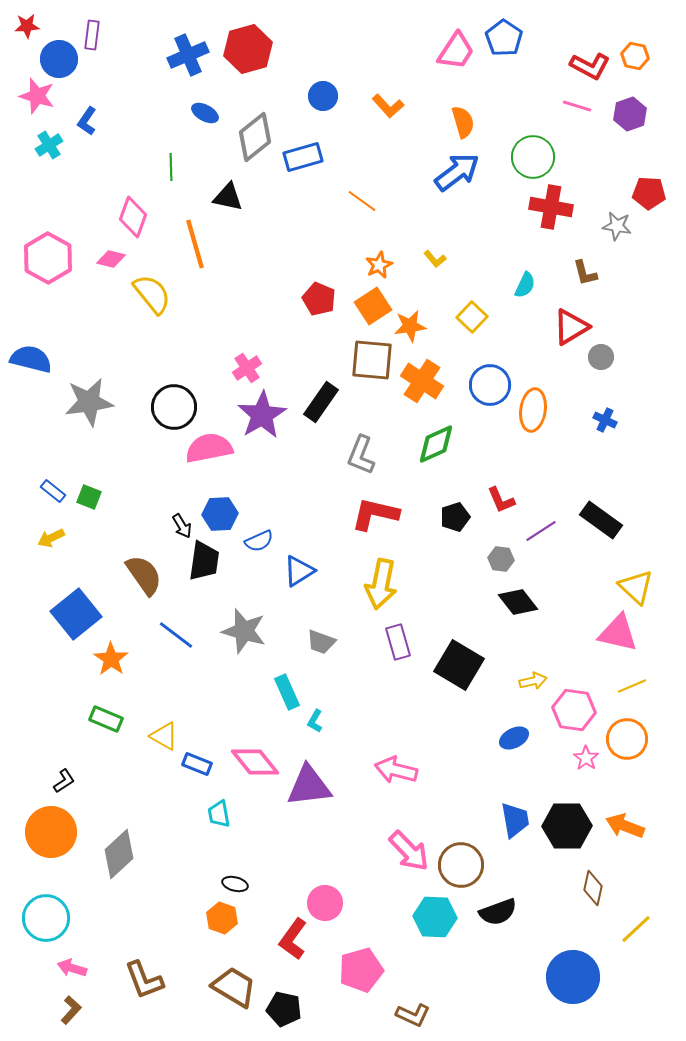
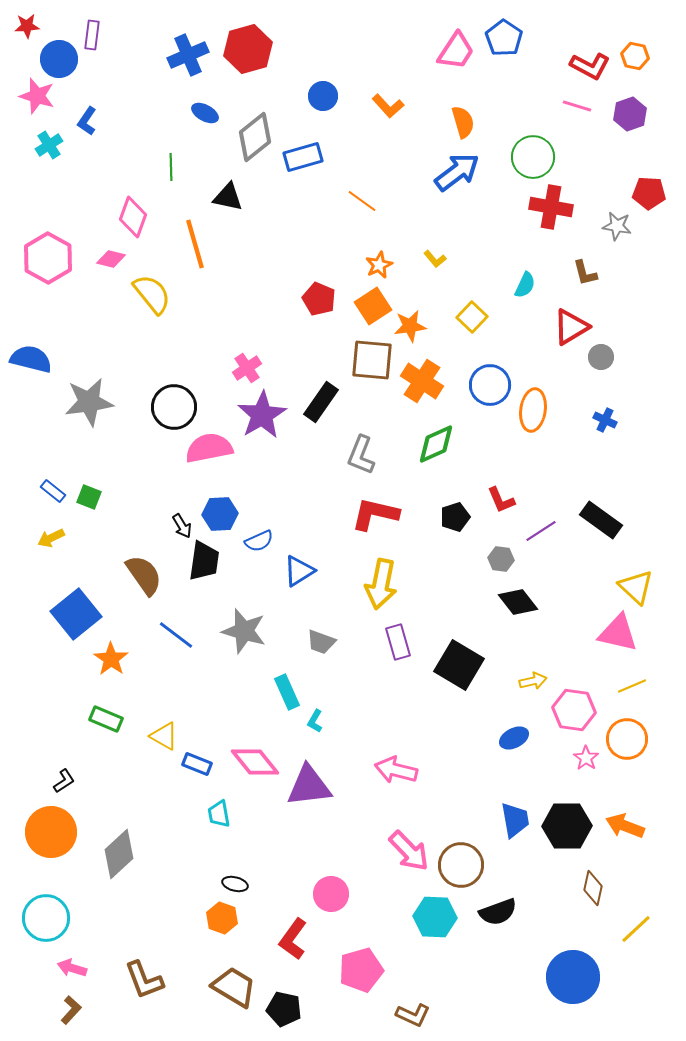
pink circle at (325, 903): moved 6 px right, 9 px up
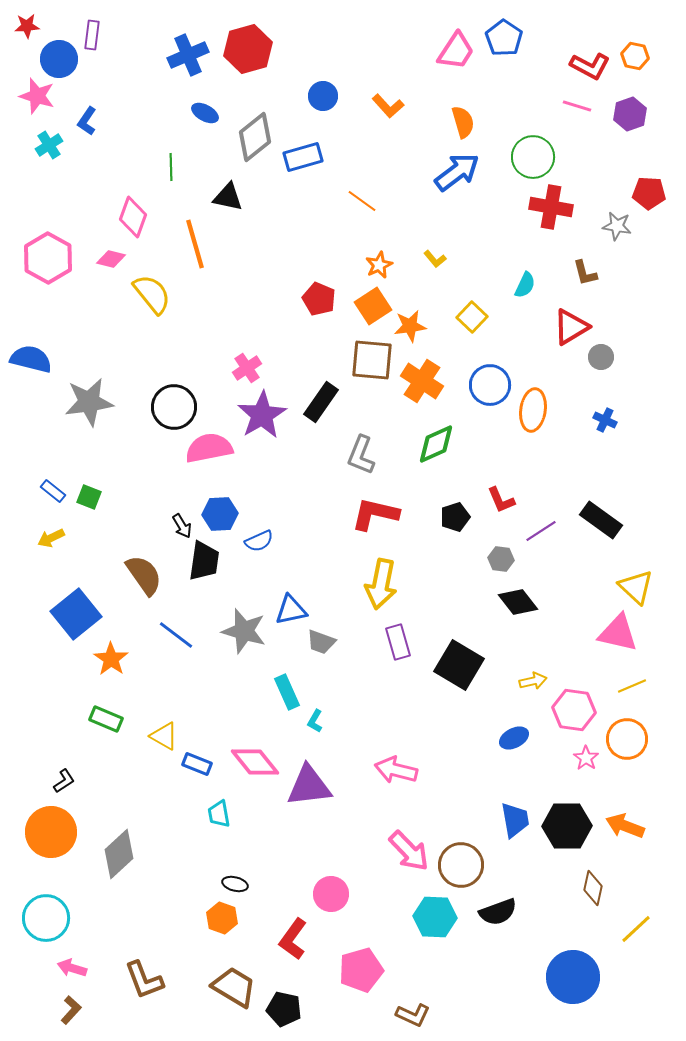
blue triangle at (299, 571): moved 8 px left, 39 px down; rotated 20 degrees clockwise
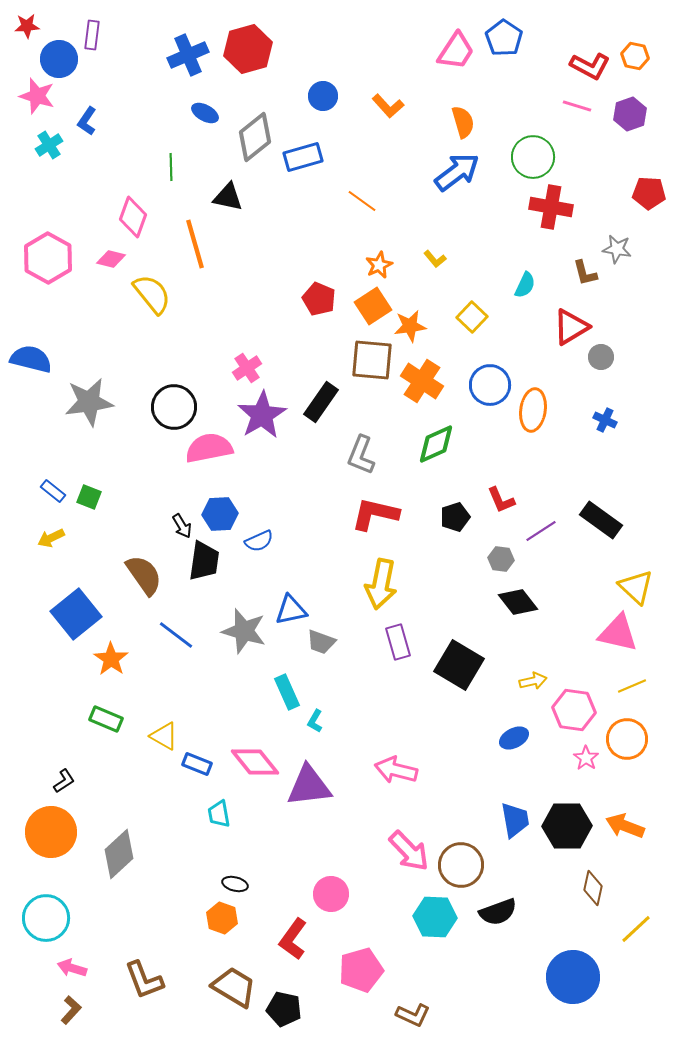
gray star at (617, 226): moved 23 px down
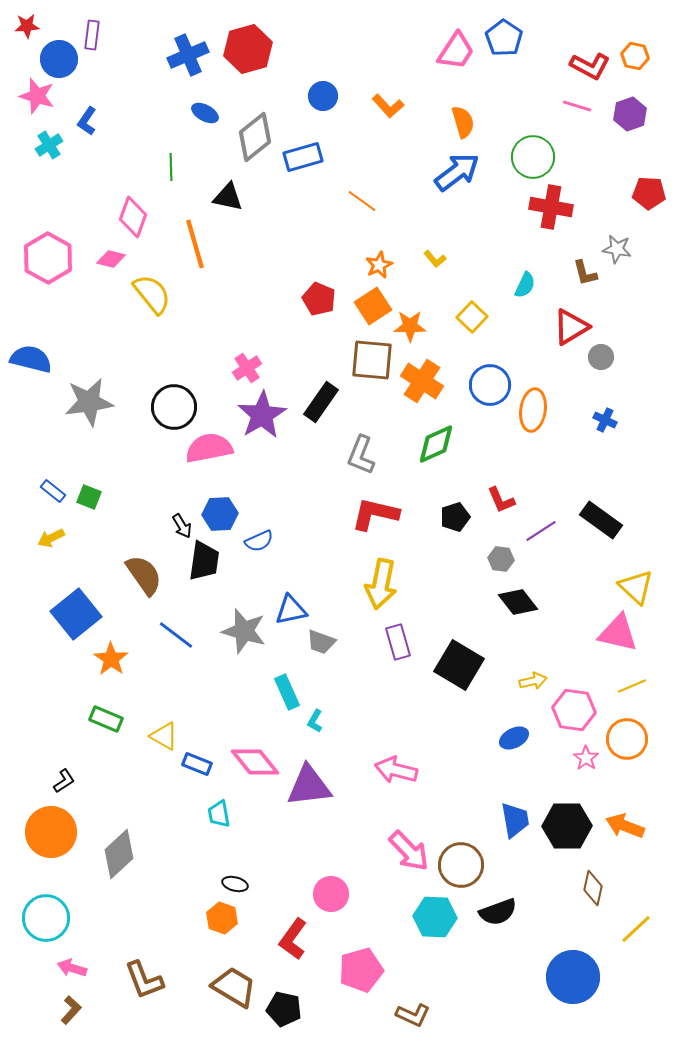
orange star at (410, 326): rotated 8 degrees clockwise
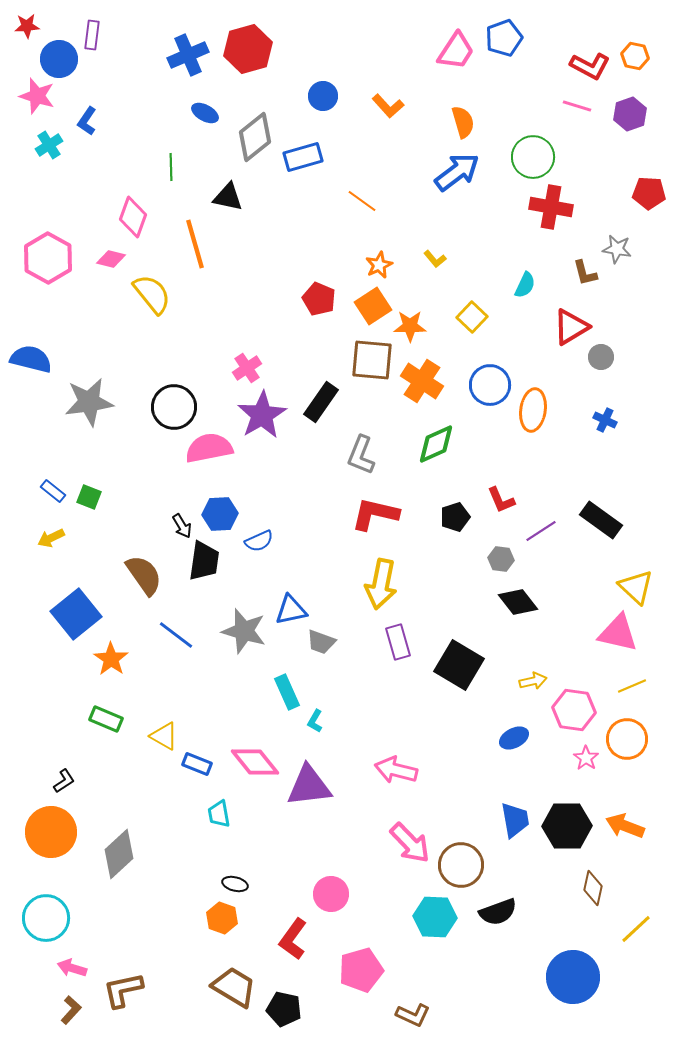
blue pentagon at (504, 38): rotated 18 degrees clockwise
pink arrow at (409, 851): moved 1 px right, 8 px up
brown L-shape at (144, 980): moved 21 px left, 10 px down; rotated 99 degrees clockwise
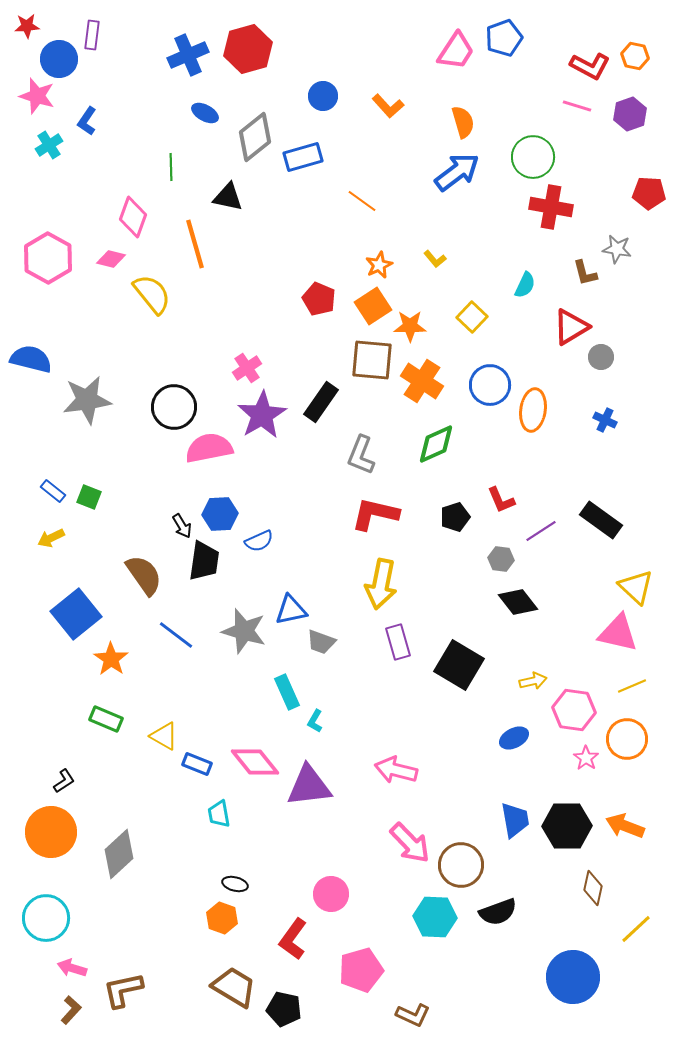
gray star at (89, 402): moved 2 px left, 2 px up
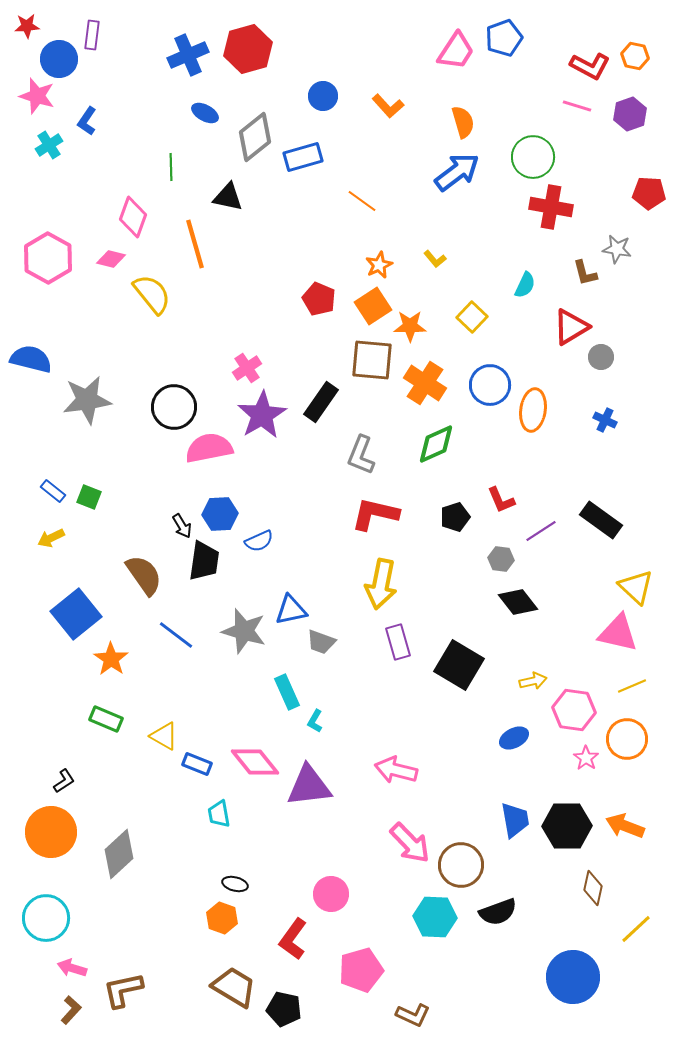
orange cross at (422, 381): moved 3 px right, 2 px down
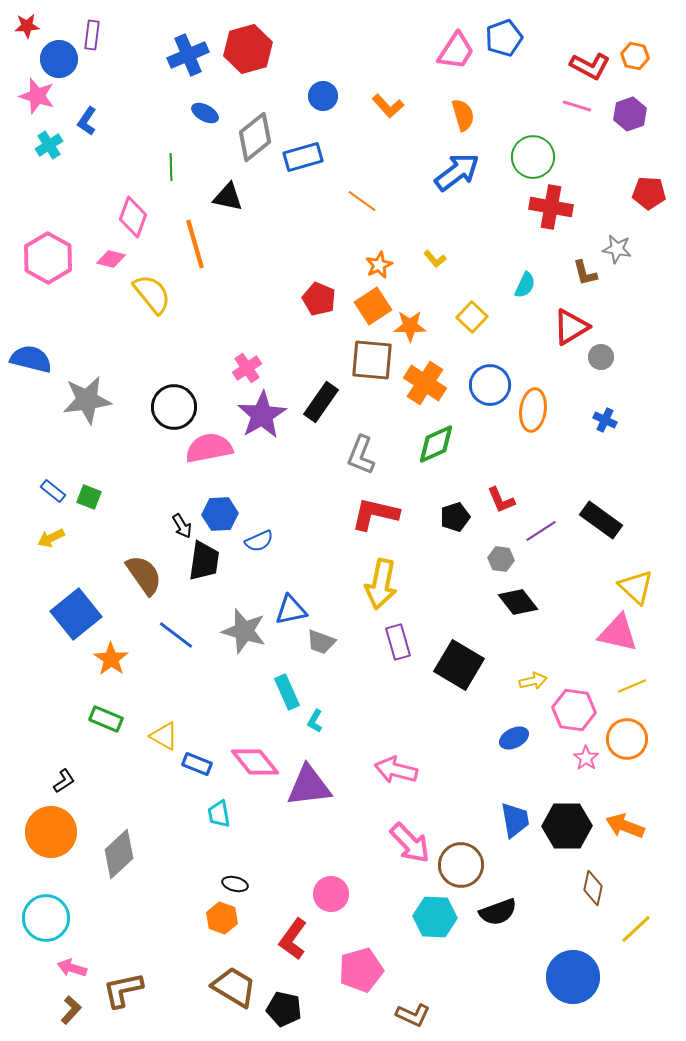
orange semicircle at (463, 122): moved 7 px up
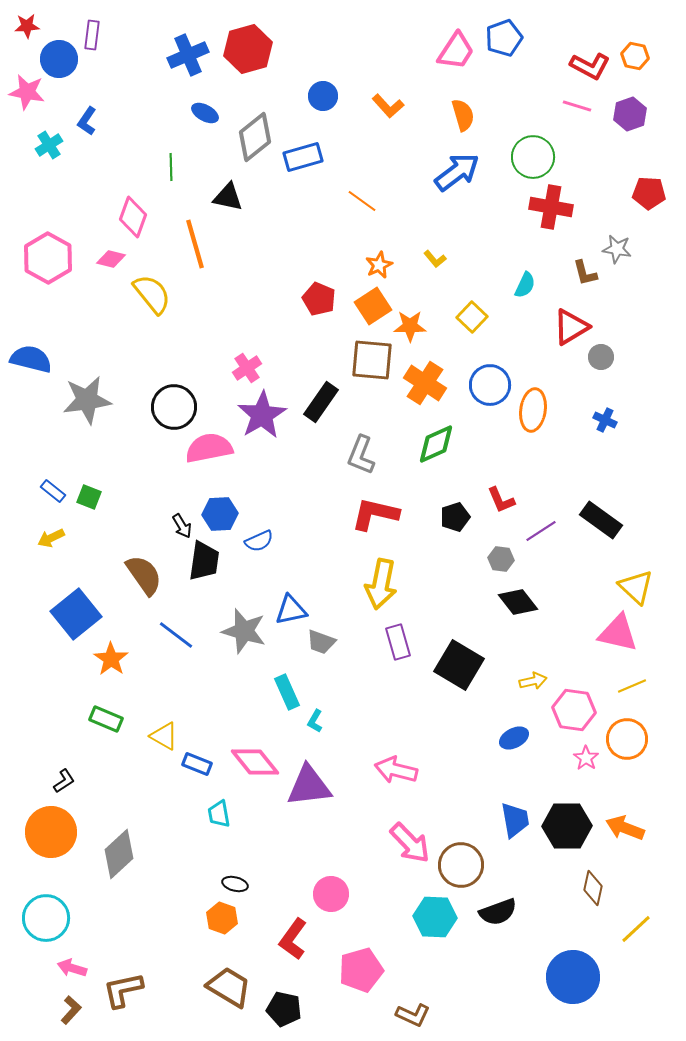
pink star at (37, 96): moved 10 px left, 4 px up; rotated 6 degrees counterclockwise
orange arrow at (625, 826): moved 2 px down
brown trapezoid at (234, 987): moved 5 px left
